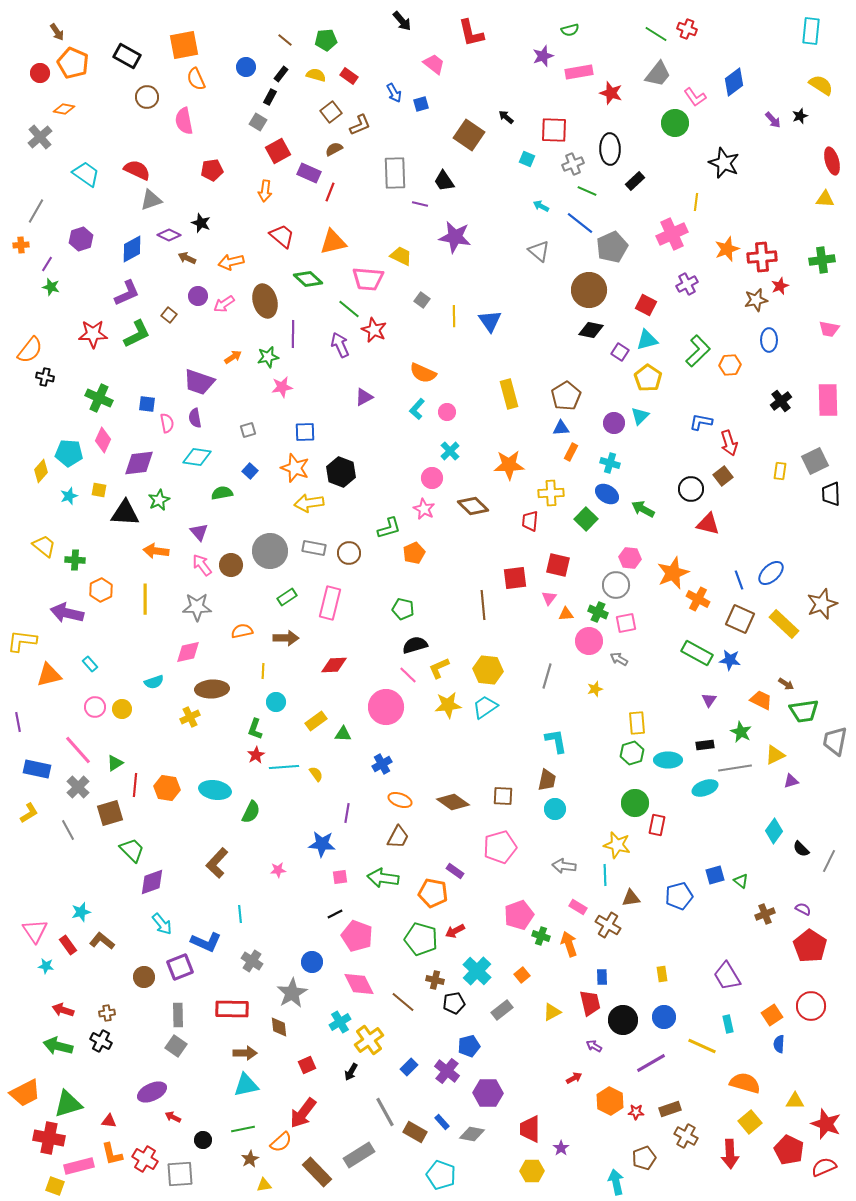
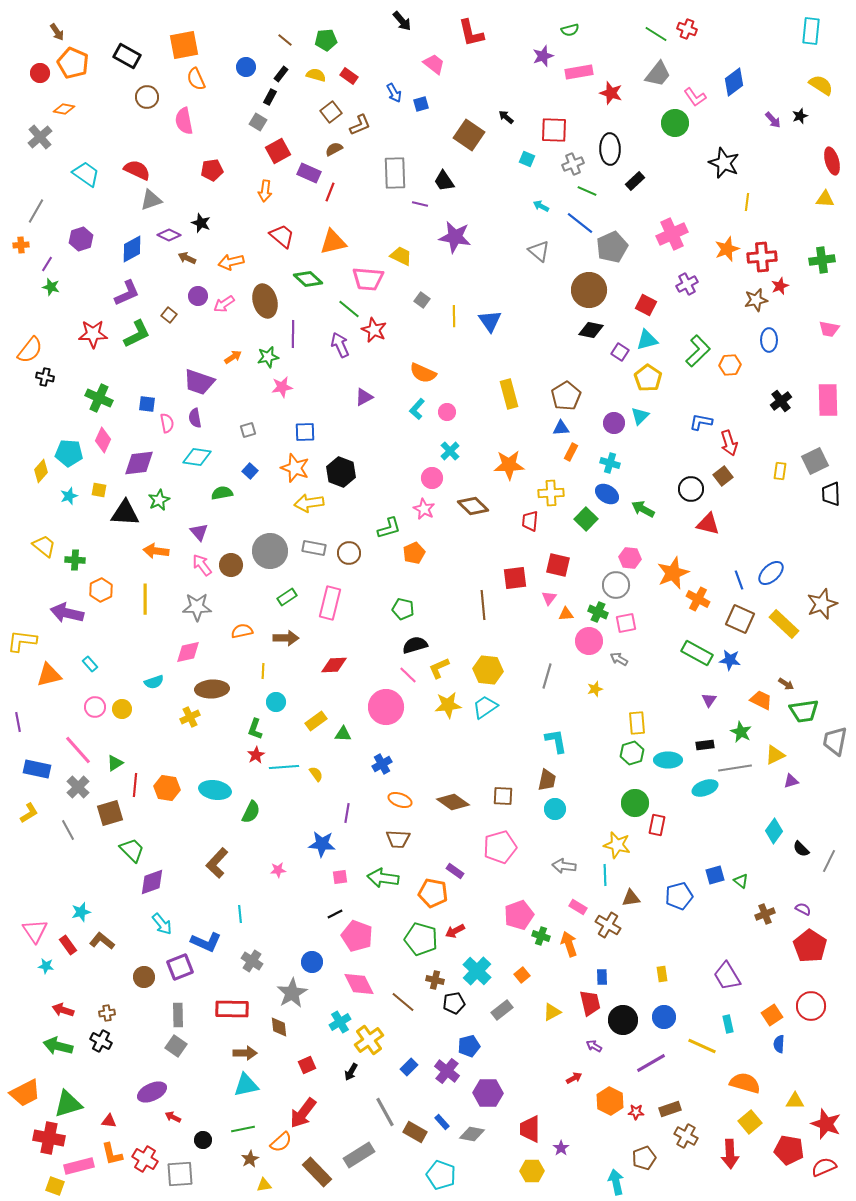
yellow line at (696, 202): moved 51 px right
brown trapezoid at (398, 837): moved 2 px down; rotated 65 degrees clockwise
red pentagon at (789, 1150): rotated 16 degrees counterclockwise
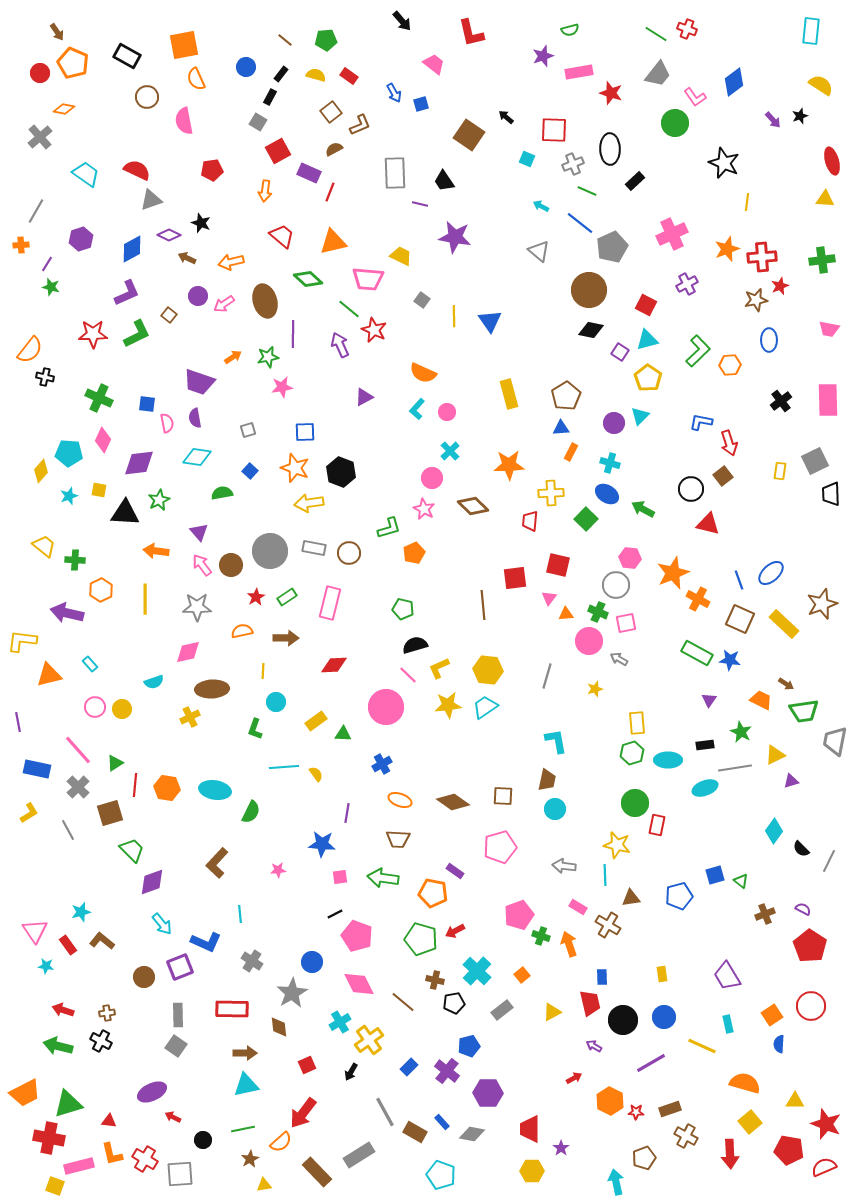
red star at (256, 755): moved 158 px up
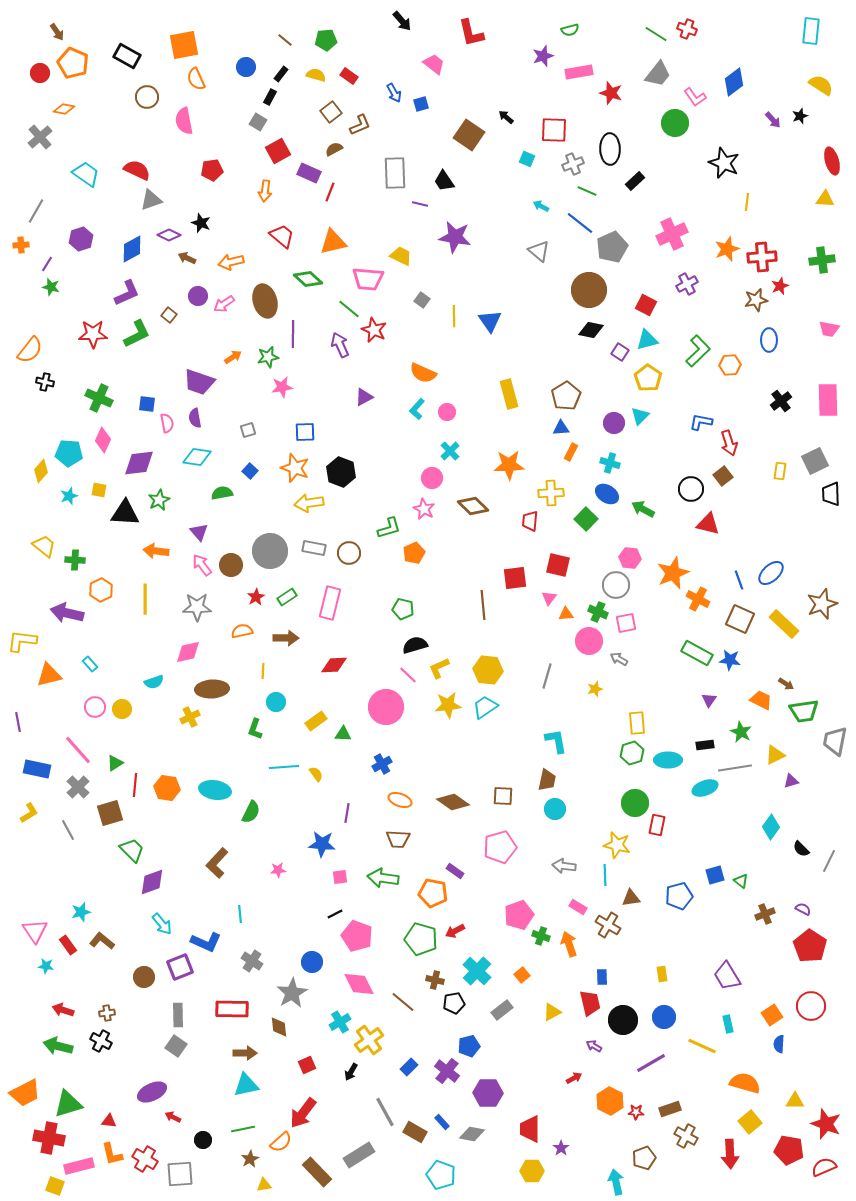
black cross at (45, 377): moved 5 px down
cyan diamond at (774, 831): moved 3 px left, 4 px up
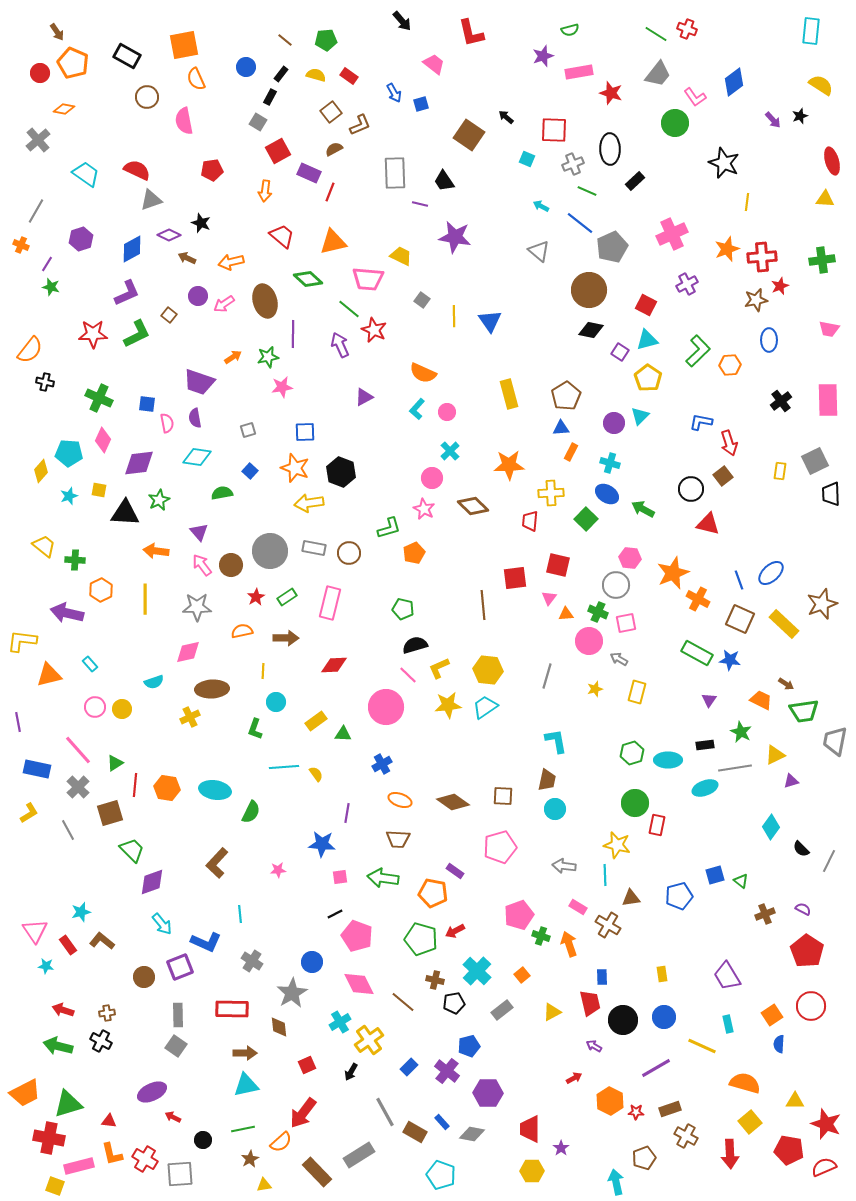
gray cross at (40, 137): moved 2 px left, 3 px down
orange cross at (21, 245): rotated 28 degrees clockwise
yellow rectangle at (637, 723): moved 31 px up; rotated 20 degrees clockwise
red pentagon at (810, 946): moved 3 px left, 5 px down
purple line at (651, 1063): moved 5 px right, 5 px down
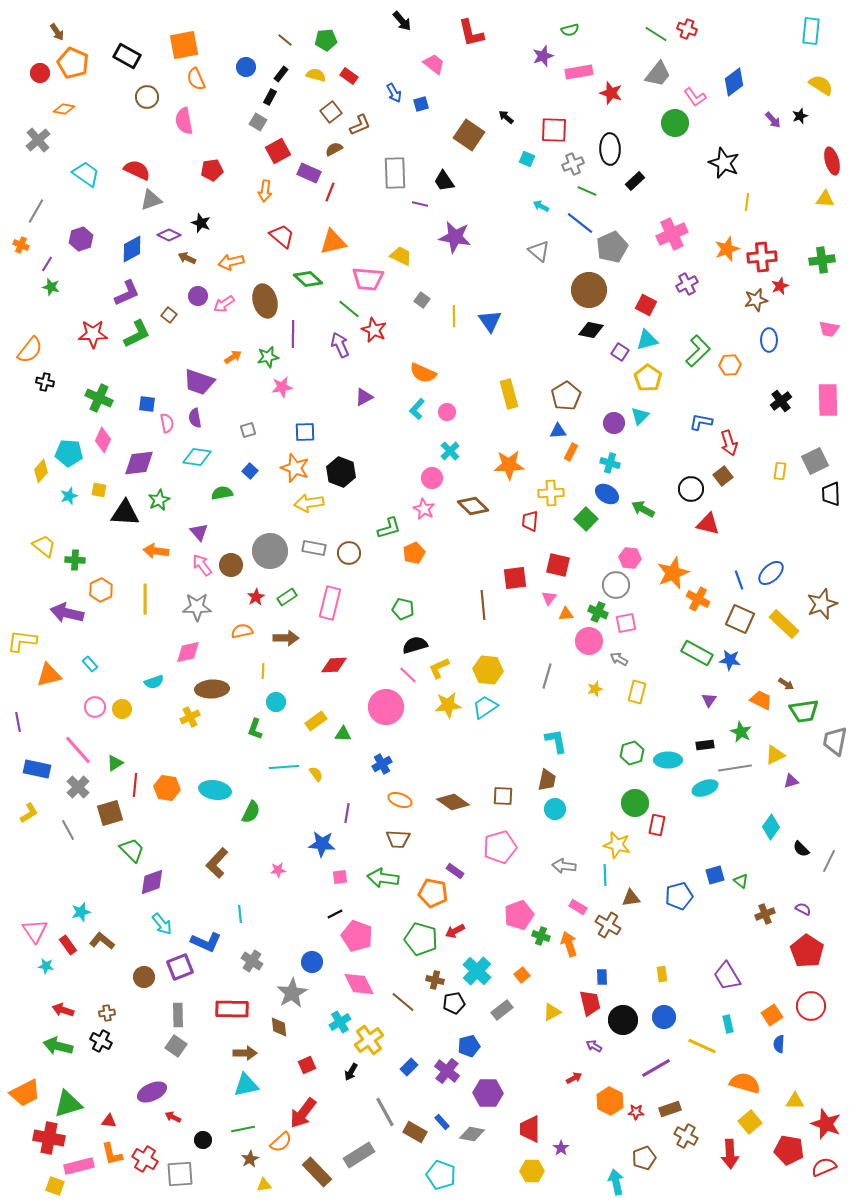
blue triangle at (561, 428): moved 3 px left, 3 px down
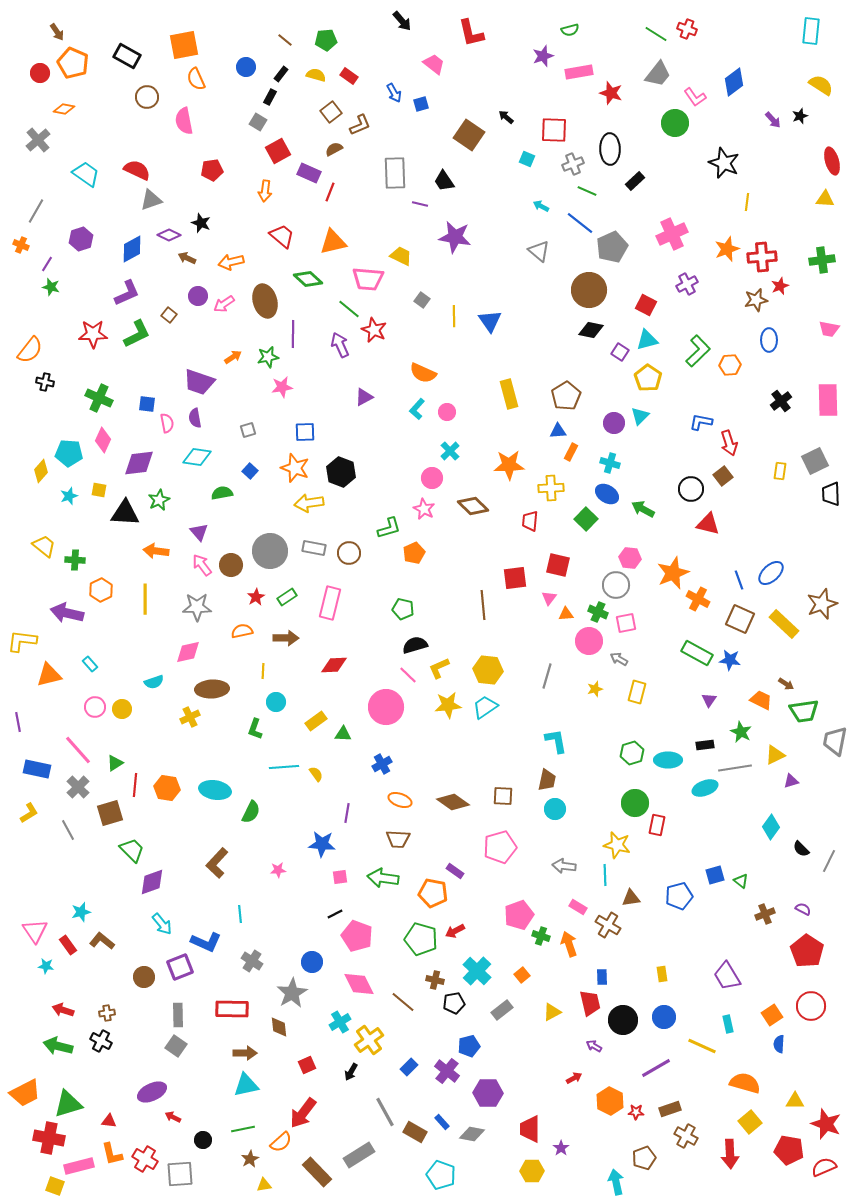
yellow cross at (551, 493): moved 5 px up
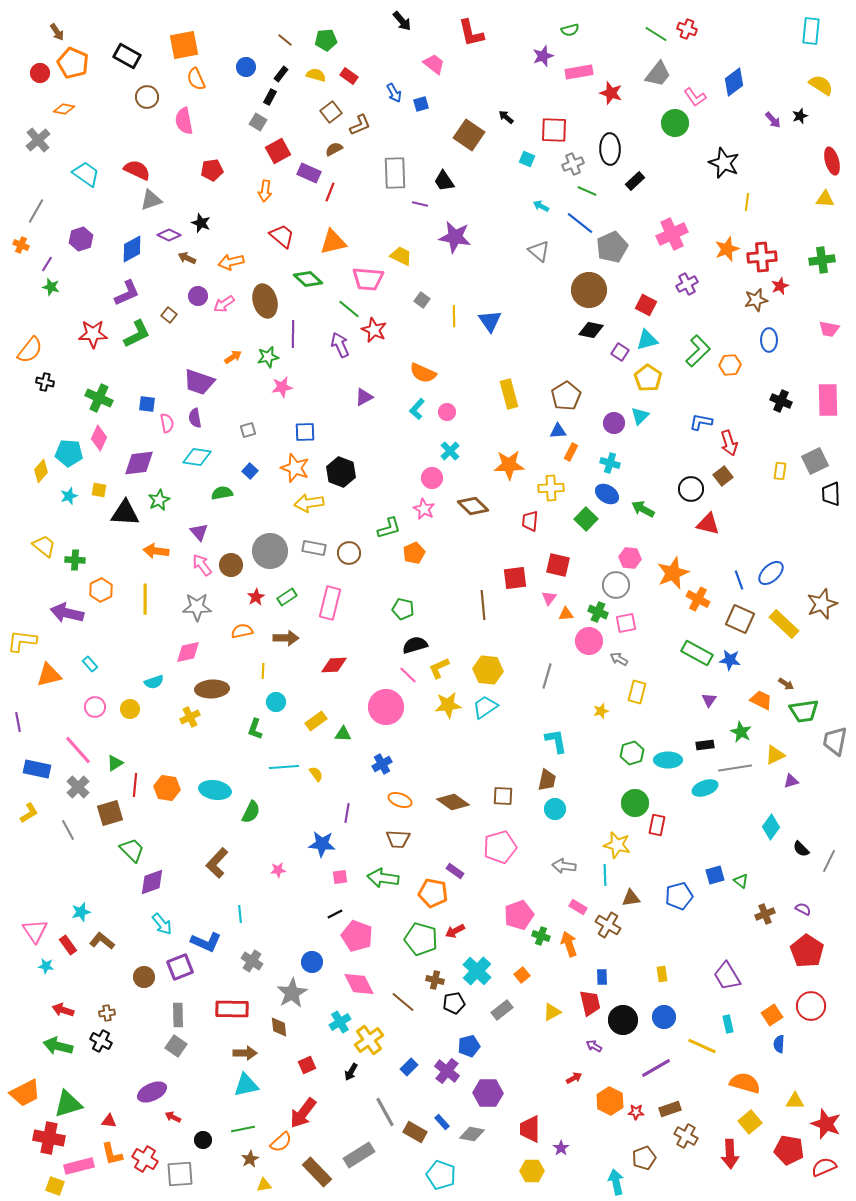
black cross at (781, 401): rotated 30 degrees counterclockwise
pink diamond at (103, 440): moved 4 px left, 2 px up
yellow star at (595, 689): moved 6 px right, 22 px down
yellow circle at (122, 709): moved 8 px right
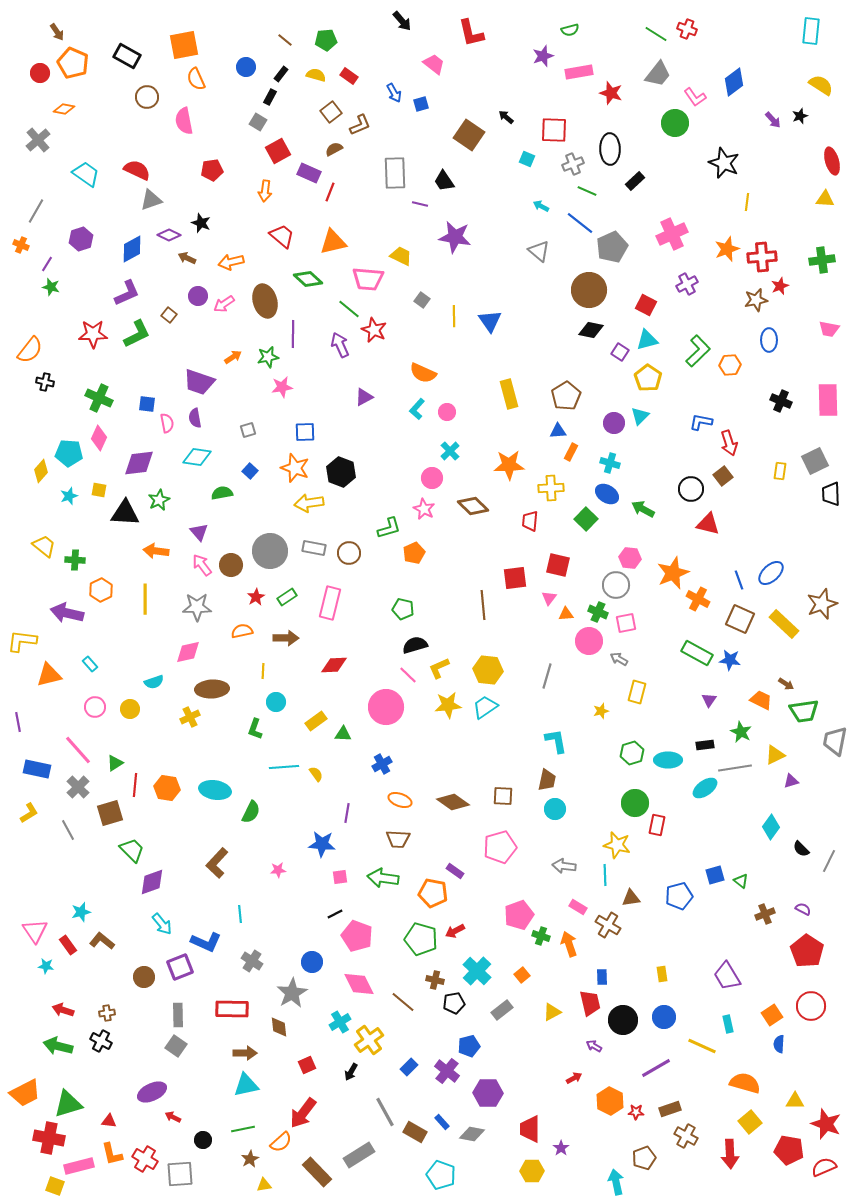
cyan ellipse at (705, 788): rotated 15 degrees counterclockwise
